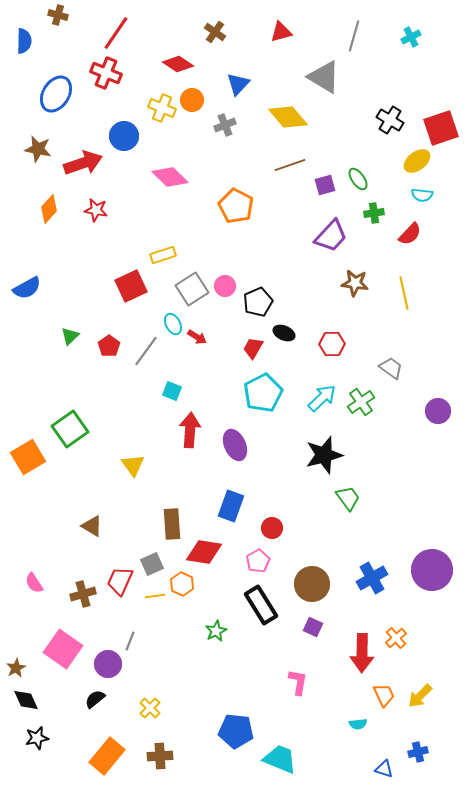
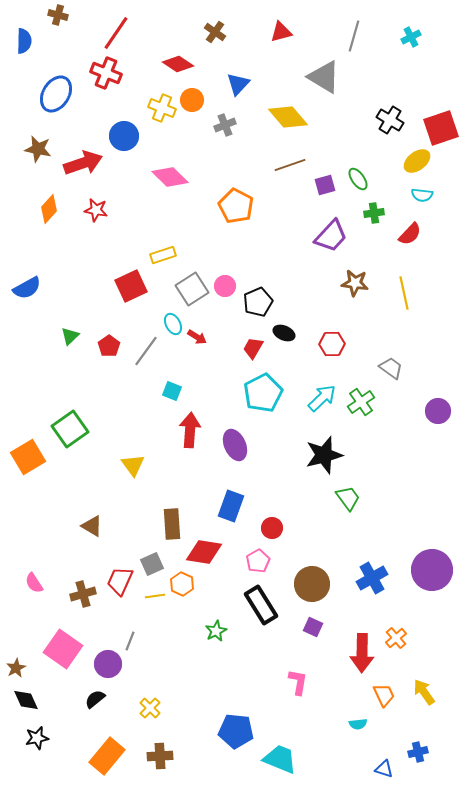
yellow arrow at (420, 696): moved 4 px right, 4 px up; rotated 100 degrees clockwise
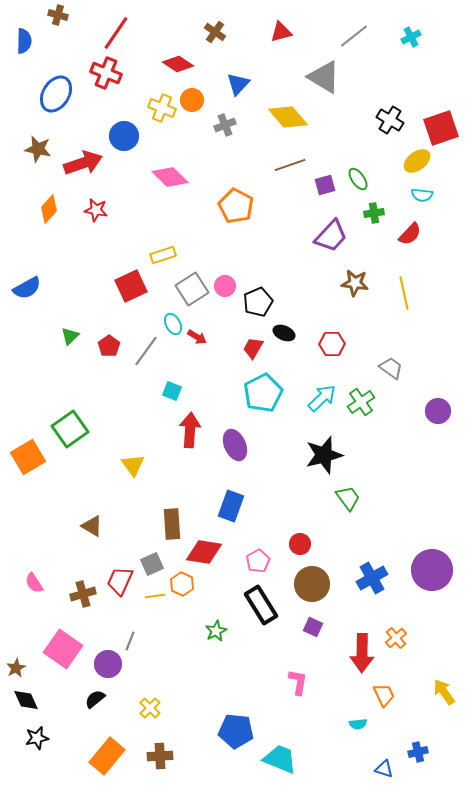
gray line at (354, 36): rotated 36 degrees clockwise
red circle at (272, 528): moved 28 px right, 16 px down
yellow arrow at (424, 692): moved 20 px right
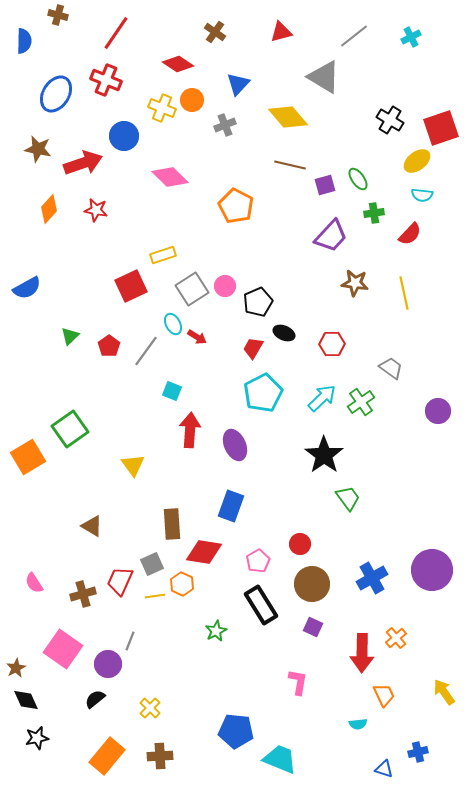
red cross at (106, 73): moved 7 px down
brown line at (290, 165): rotated 32 degrees clockwise
black star at (324, 455): rotated 21 degrees counterclockwise
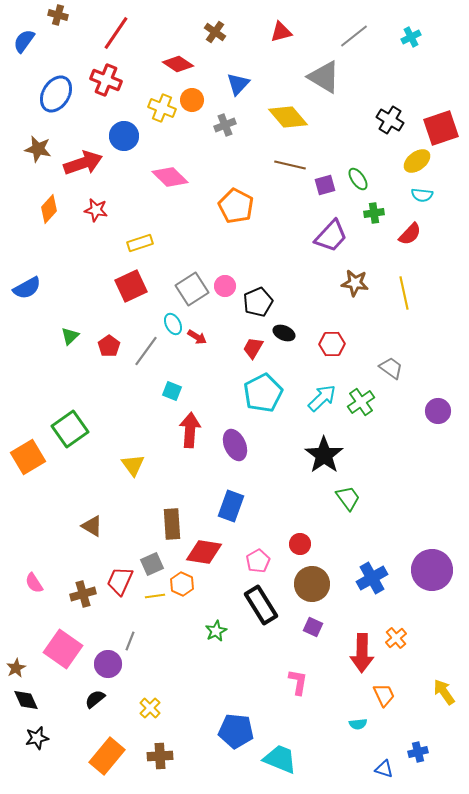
blue semicircle at (24, 41): rotated 145 degrees counterclockwise
yellow rectangle at (163, 255): moved 23 px left, 12 px up
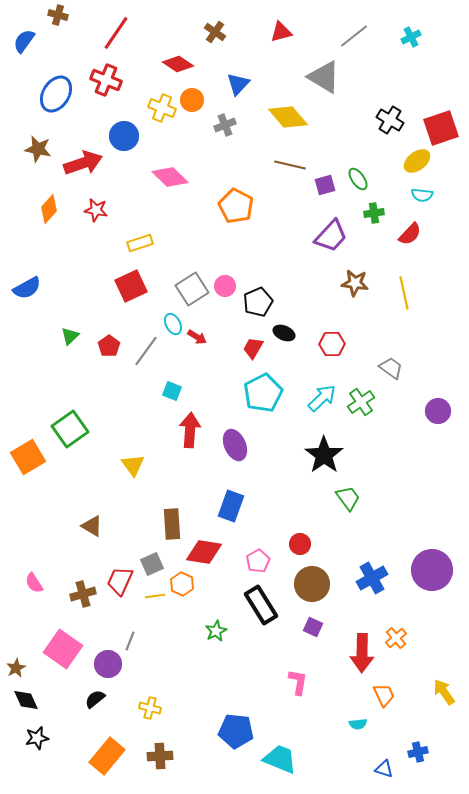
yellow cross at (150, 708): rotated 30 degrees counterclockwise
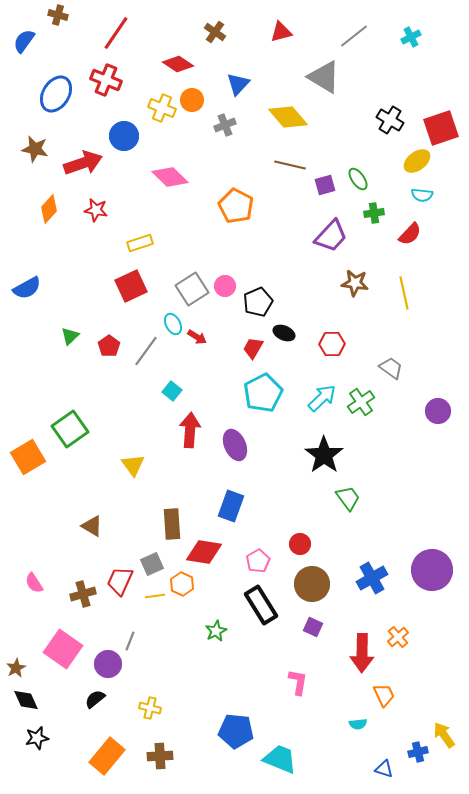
brown star at (38, 149): moved 3 px left
cyan square at (172, 391): rotated 18 degrees clockwise
orange cross at (396, 638): moved 2 px right, 1 px up
yellow arrow at (444, 692): moved 43 px down
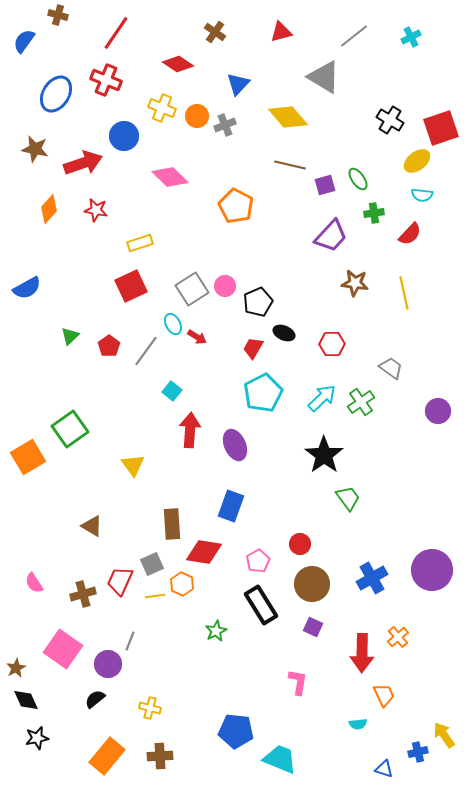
orange circle at (192, 100): moved 5 px right, 16 px down
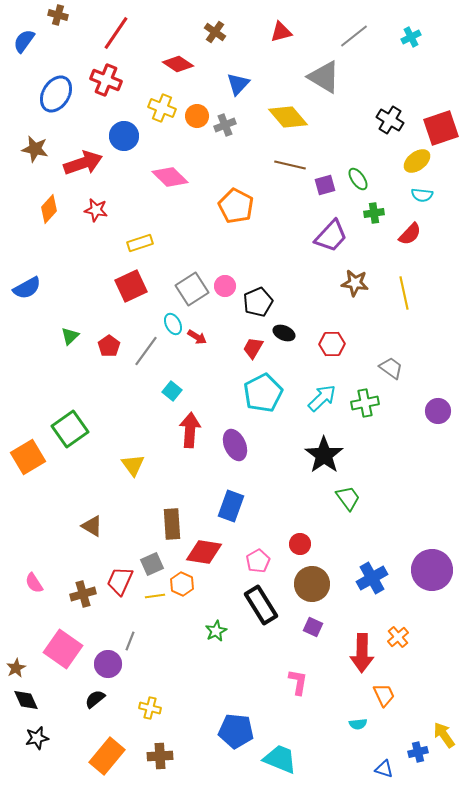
green cross at (361, 402): moved 4 px right, 1 px down; rotated 24 degrees clockwise
